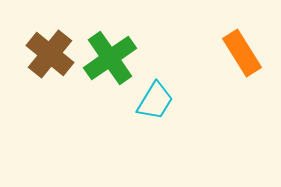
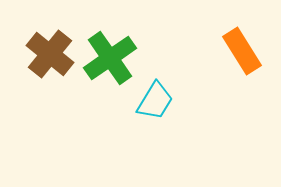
orange rectangle: moved 2 px up
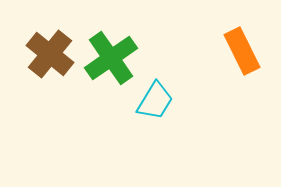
orange rectangle: rotated 6 degrees clockwise
green cross: moved 1 px right
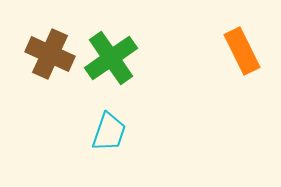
brown cross: rotated 15 degrees counterclockwise
cyan trapezoid: moved 46 px left, 31 px down; rotated 12 degrees counterclockwise
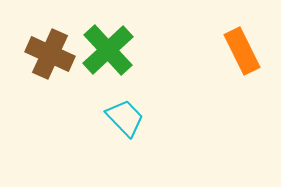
green cross: moved 3 px left, 8 px up; rotated 8 degrees counterclockwise
cyan trapezoid: moved 16 px right, 14 px up; rotated 63 degrees counterclockwise
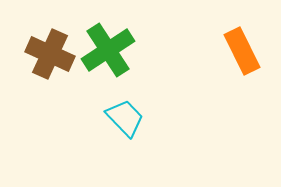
green cross: rotated 10 degrees clockwise
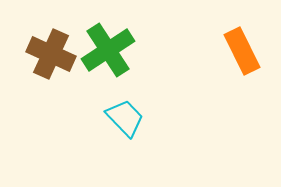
brown cross: moved 1 px right
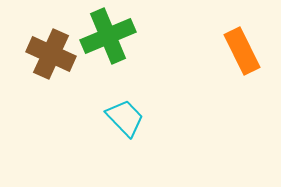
green cross: moved 14 px up; rotated 10 degrees clockwise
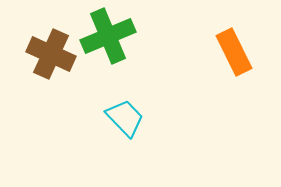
orange rectangle: moved 8 px left, 1 px down
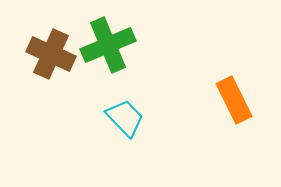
green cross: moved 9 px down
orange rectangle: moved 48 px down
